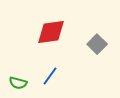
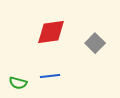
gray square: moved 2 px left, 1 px up
blue line: rotated 48 degrees clockwise
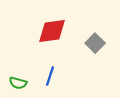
red diamond: moved 1 px right, 1 px up
blue line: rotated 66 degrees counterclockwise
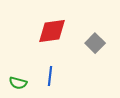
blue line: rotated 12 degrees counterclockwise
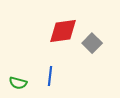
red diamond: moved 11 px right
gray square: moved 3 px left
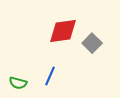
blue line: rotated 18 degrees clockwise
